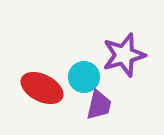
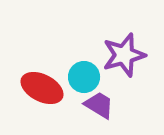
purple trapezoid: rotated 72 degrees counterclockwise
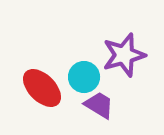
red ellipse: rotated 18 degrees clockwise
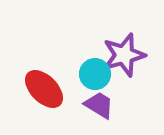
cyan circle: moved 11 px right, 3 px up
red ellipse: moved 2 px right, 1 px down
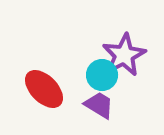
purple star: rotated 12 degrees counterclockwise
cyan circle: moved 7 px right, 1 px down
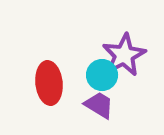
red ellipse: moved 5 px right, 6 px up; rotated 39 degrees clockwise
